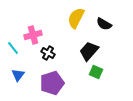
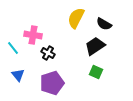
pink cross: rotated 24 degrees clockwise
black trapezoid: moved 6 px right, 5 px up; rotated 15 degrees clockwise
blue triangle: rotated 16 degrees counterclockwise
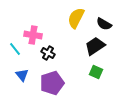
cyan line: moved 2 px right, 1 px down
blue triangle: moved 4 px right
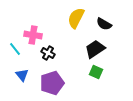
black trapezoid: moved 3 px down
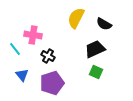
black trapezoid: rotated 10 degrees clockwise
black cross: moved 3 px down
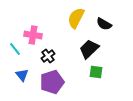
black trapezoid: moved 6 px left; rotated 20 degrees counterclockwise
black cross: rotated 24 degrees clockwise
green square: rotated 16 degrees counterclockwise
purple pentagon: moved 1 px up
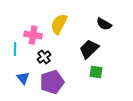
yellow semicircle: moved 17 px left, 6 px down
cyan line: rotated 40 degrees clockwise
black cross: moved 4 px left, 1 px down
blue triangle: moved 1 px right, 3 px down
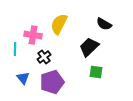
black trapezoid: moved 2 px up
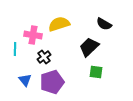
yellow semicircle: rotated 45 degrees clockwise
blue triangle: moved 2 px right, 2 px down
